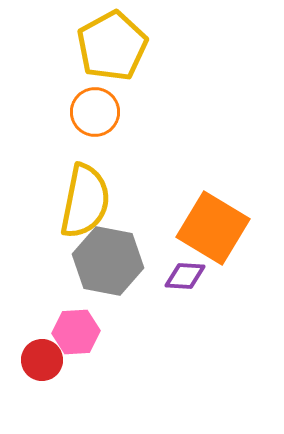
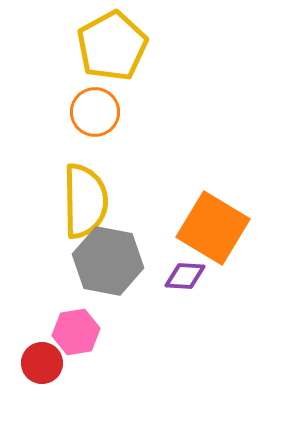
yellow semicircle: rotated 12 degrees counterclockwise
pink hexagon: rotated 6 degrees counterclockwise
red circle: moved 3 px down
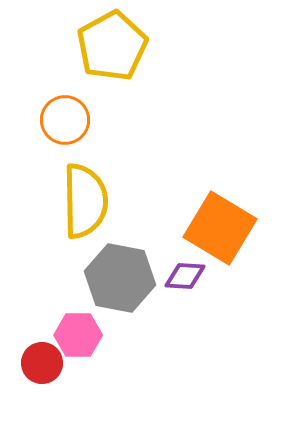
orange circle: moved 30 px left, 8 px down
orange square: moved 7 px right
gray hexagon: moved 12 px right, 17 px down
pink hexagon: moved 2 px right, 3 px down; rotated 9 degrees clockwise
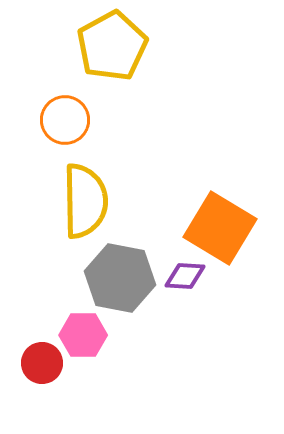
pink hexagon: moved 5 px right
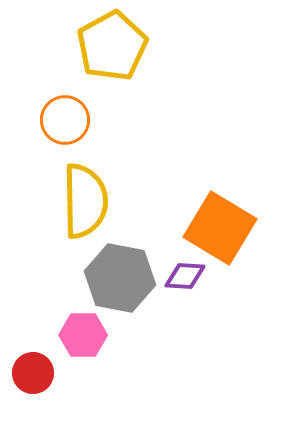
red circle: moved 9 px left, 10 px down
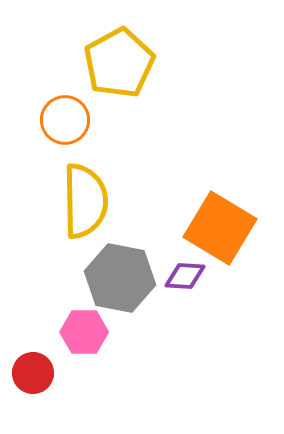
yellow pentagon: moved 7 px right, 17 px down
pink hexagon: moved 1 px right, 3 px up
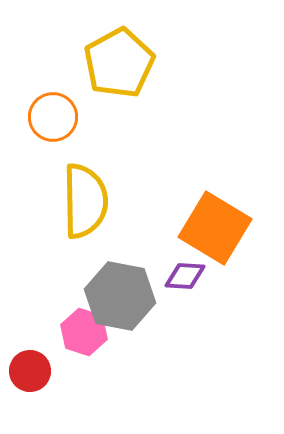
orange circle: moved 12 px left, 3 px up
orange square: moved 5 px left
gray hexagon: moved 18 px down
pink hexagon: rotated 18 degrees clockwise
red circle: moved 3 px left, 2 px up
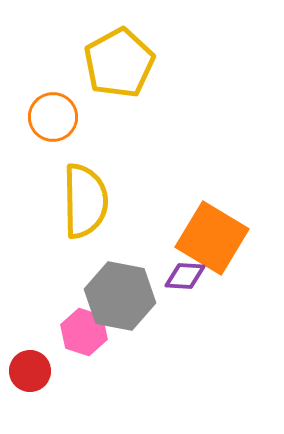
orange square: moved 3 px left, 10 px down
